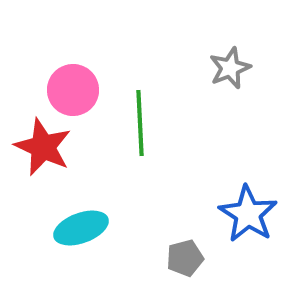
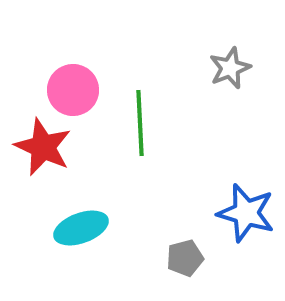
blue star: moved 2 px left, 1 px up; rotated 16 degrees counterclockwise
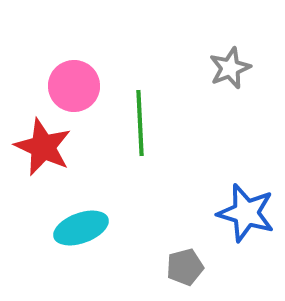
pink circle: moved 1 px right, 4 px up
gray pentagon: moved 9 px down
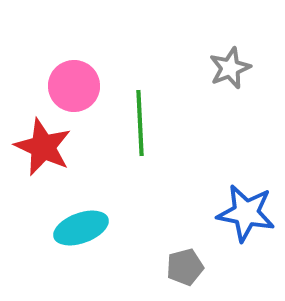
blue star: rotated 6 degrees counterclockwise
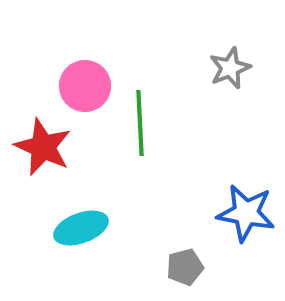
pink circle: moved 11 px right
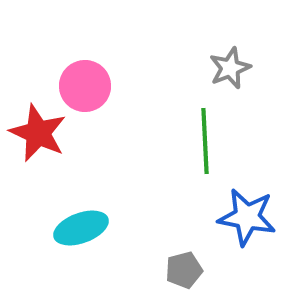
green line: moved 65 px right, 18 px down
red star: moved 5 px left, 14 px up
blue star: moved 1 px right, 4 px down
gray pentagon: moved 1 px left, 3 px down
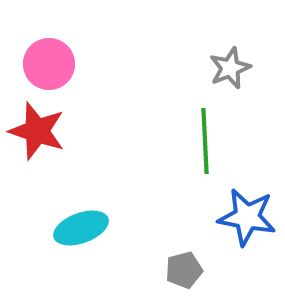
pink circle: moved 36 px left, 22 px up
red star: moved 1 px left, 2 px up; rotated 6 degrees counterclockwise
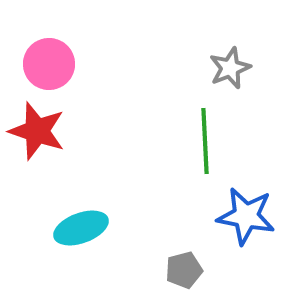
blue star: moved 1 px left, 1 px up
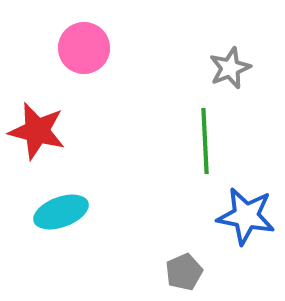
pink circle: moved 35 px right, 16 px up
red star: rotated 4 degrees counterclockwise
cyan ellipse: moved 20 px left, 16 px up
gray pentagon: moved 2 px down; rotated 9 degrees counterclockwise
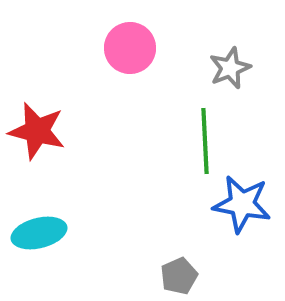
pink circle: moved 46 px right
cyan ellipse: moved 22 px left, 21 px down; rotated 6 degrees clockwise
blue star: moved 4 px left, 12 px up
gray pentagon: moved 5 px left, 4 px down
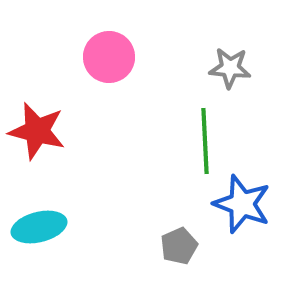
pink circle: moved 21 px left, 9 px down
gray star: rotated 27 degrees clockwise
blue star: rotated 10 degrees clockwise
cyan ellipse: moved 6 px up
gray pentagon: moved 30 px up
